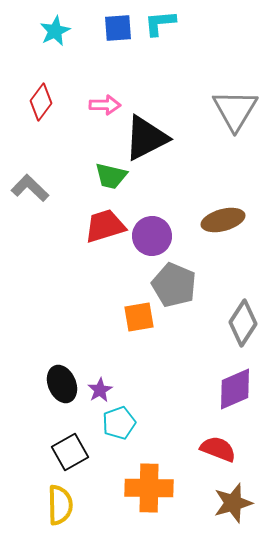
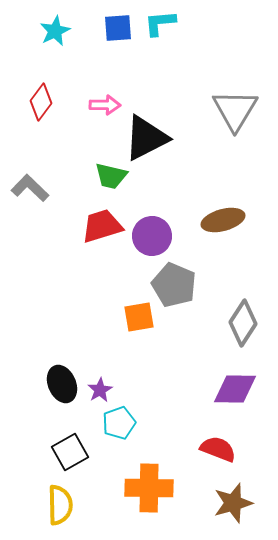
red trapezoid: moved 3 px left
purple diamond: rotated 24 degrees clockwise
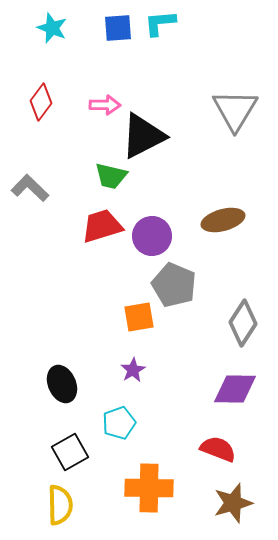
cyan star: moved 3 px left, 3 px up; rotated 24 degrees counterclockwise
black triangle: moved 3 px left, 2 px up
purple star: moved 33 px right, 20 px up
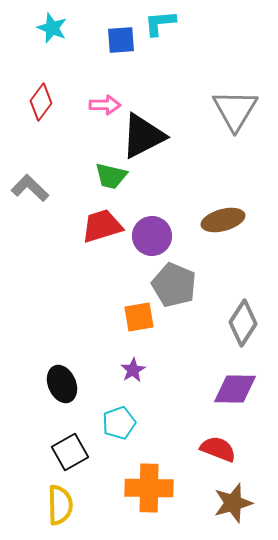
blue square: moved 3 px right, 12 px down
